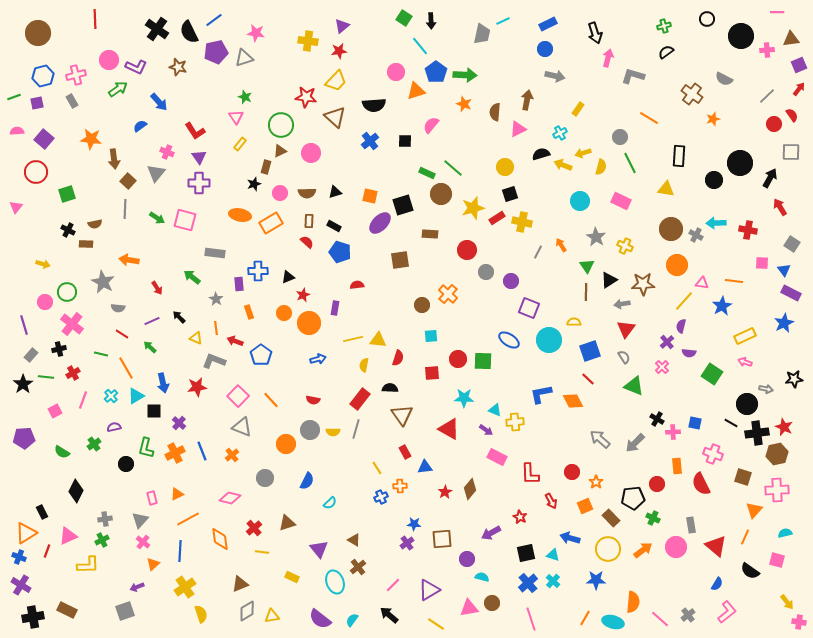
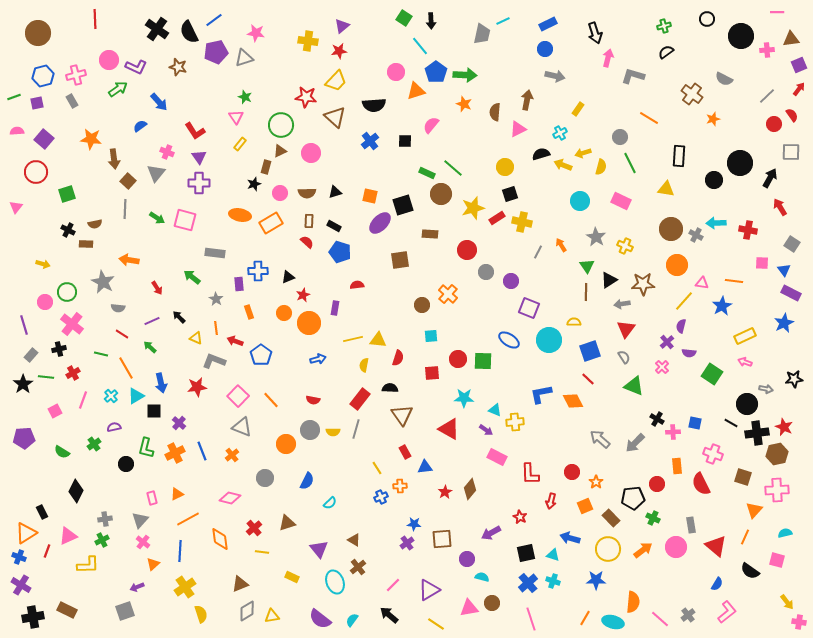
blue arrow at (163, 383): moved 2 px left
red arrow at (551, 501): rotated 42 degrees clockwise
cyan cross at (553, 581): rotated 24 degrees counterclockwise
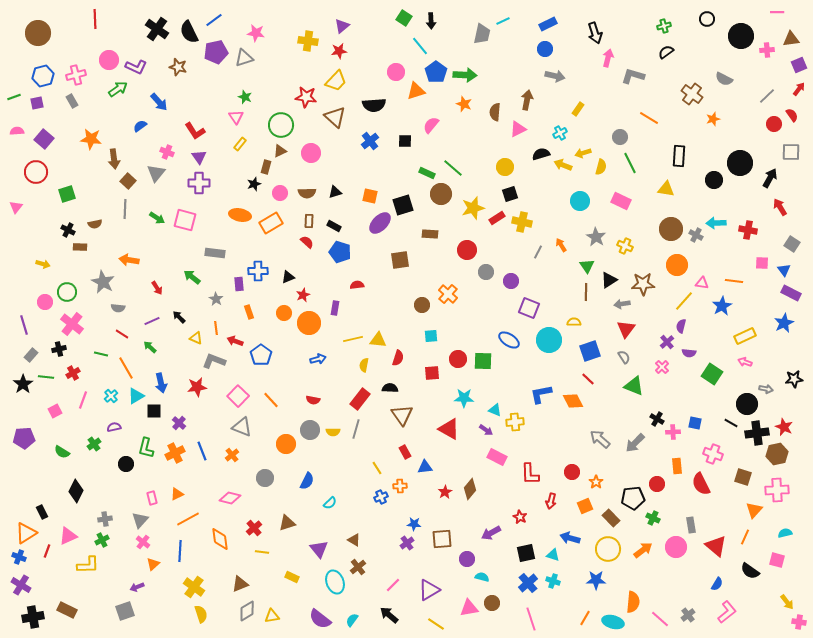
brown rectangle at (86, 244): moved 6 px left, 3 px down
yellow cross at (185, 587): moved 9 px right; rotated 20 degrees counterclockwise
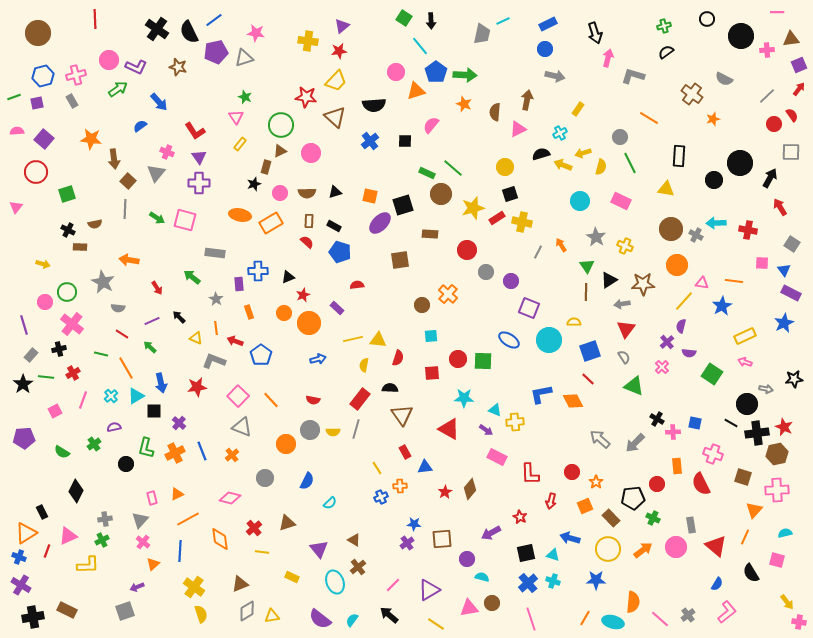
purple rectangle at (335, 308): moved 2 px right; rotated 56 degrees counterclockwise
black semicircle at (750, 571): moved 1 px right, 2 px down; rotated 24 degrees clockwise
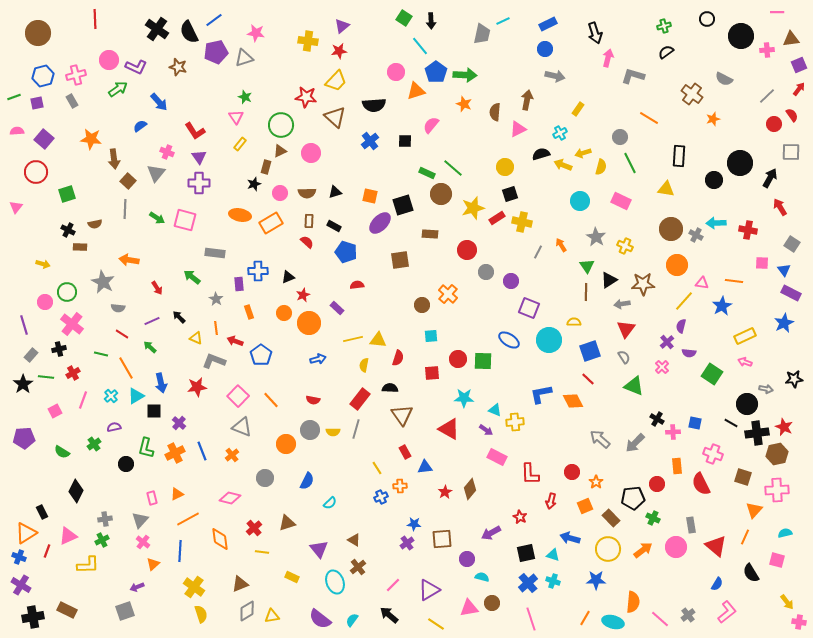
blue pentagon at (340, 252): moved 6 px right
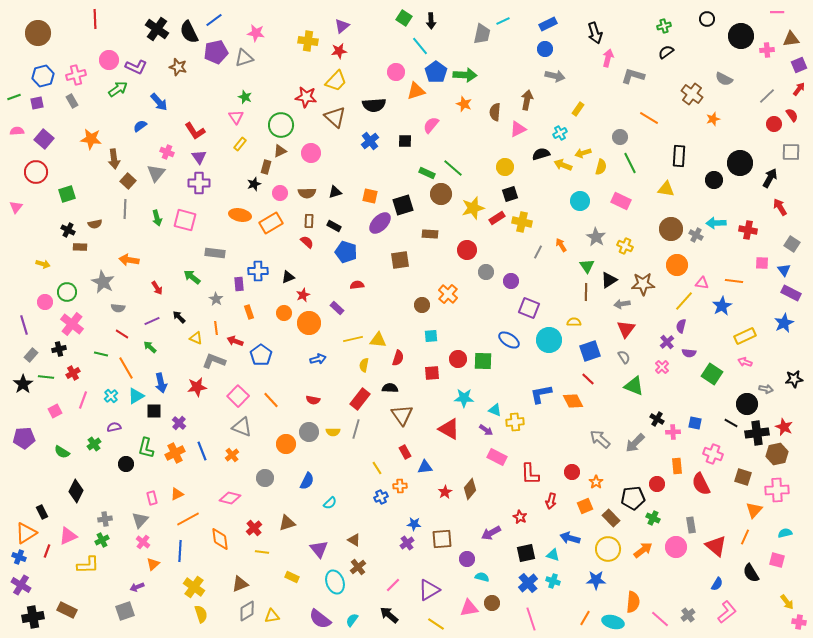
green arrow at (157, 218): rotated 42 degrees clockwise
gray circle at (310, 430): moved 1 px left, 2 px down
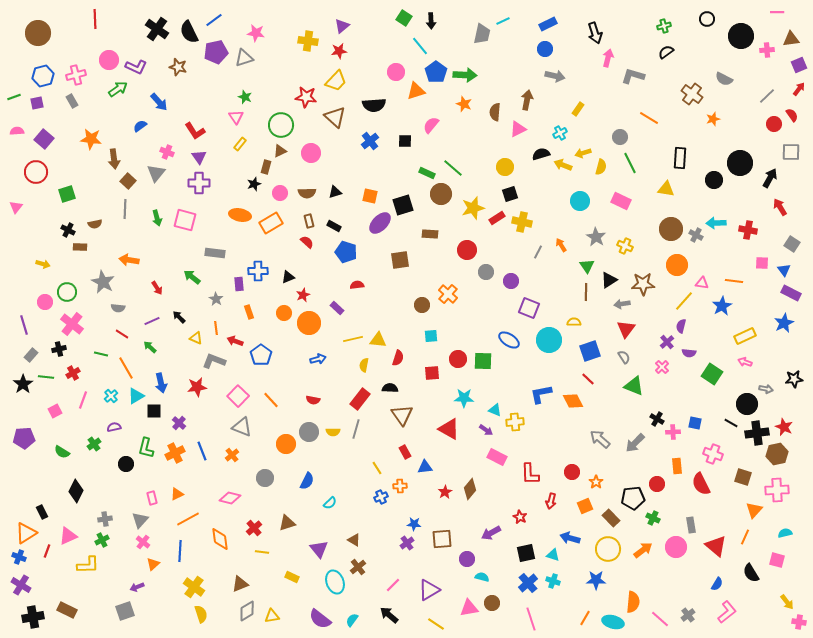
black rectangle at (679, 156): moved 1 px right, 2 px down
brown rectangle at (309, 221): rotated 16 degrees counterclockwise
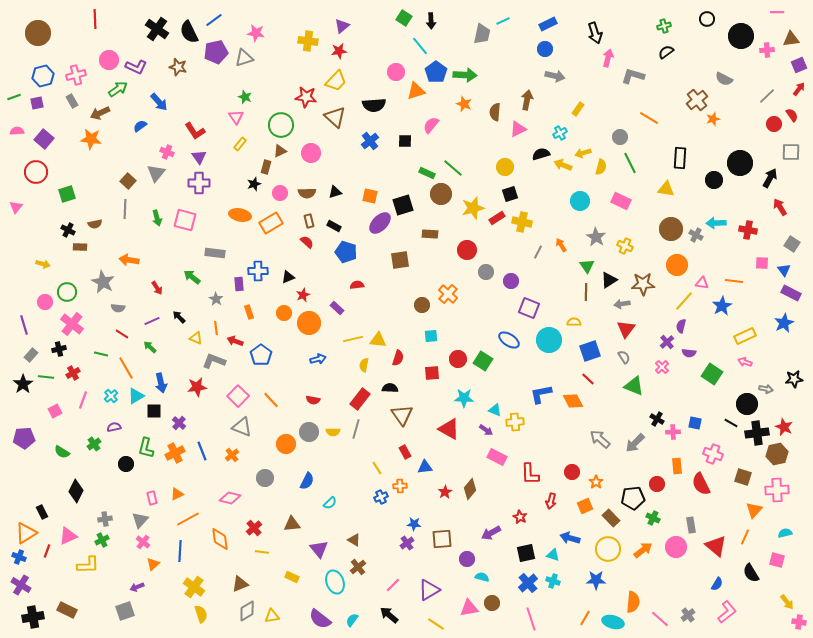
brown cross at (692, 94): moved 5 px right, 6 px down; rotated 15 degrees clockwise
brown arrow at (114, 159): moved 14 px left, 46 px up; rotated 72 degrees clockwise
green square at (483, 361): rotated 30 degrees clockwise
brown triangle at (287, 523): moved 5 px right, 1 px down; rotated 12 degrees clockwise
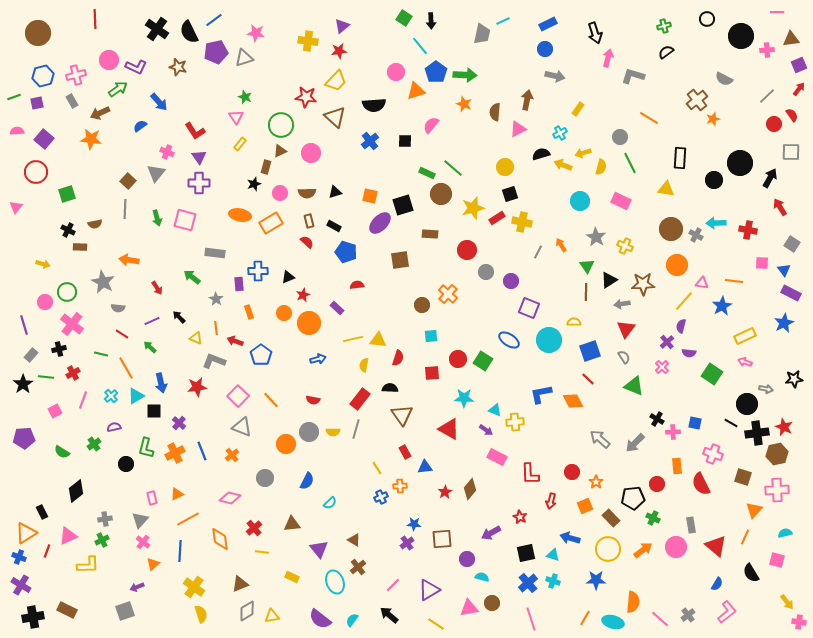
black diamond at (76, 491): rotated 25 degrees clockwise
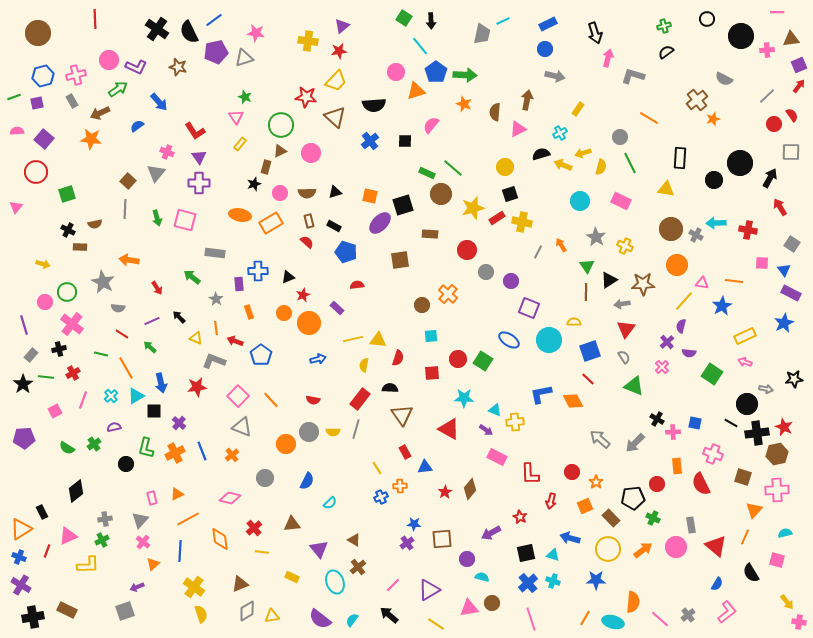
red arrow at (799, 89): moved 3 px up
blue semicircle at (140, 126): moved 3 px left
green semicircle at (62, 452): moved 5 px right, 4 px up
orange triangle at (26, 533): moved 5 px left, 4 px up
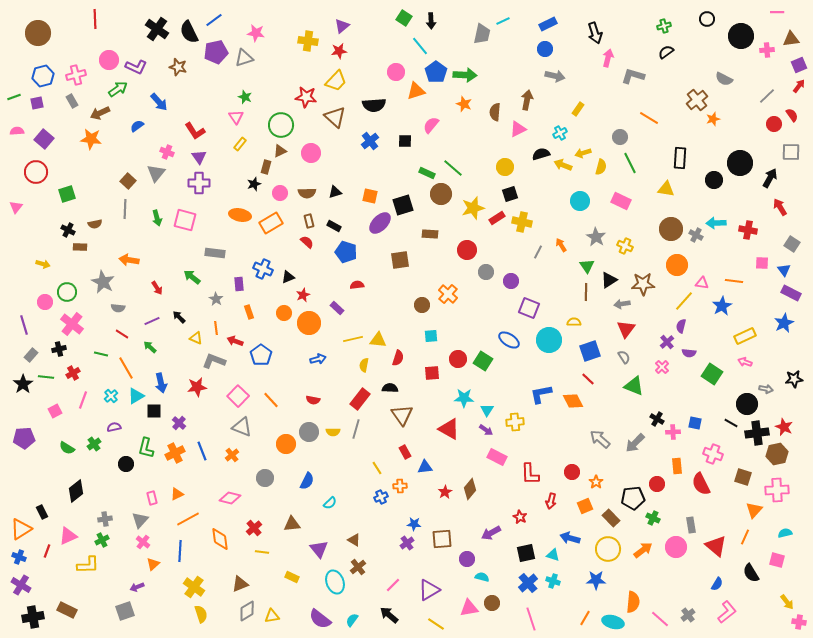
blue cross at (258, 271): moved 5 px right, 2 px up; rotated 24 degrees clockwise
cyan triangle at (495, 410): moved 8 px left; rotated 40 degrees clockwise
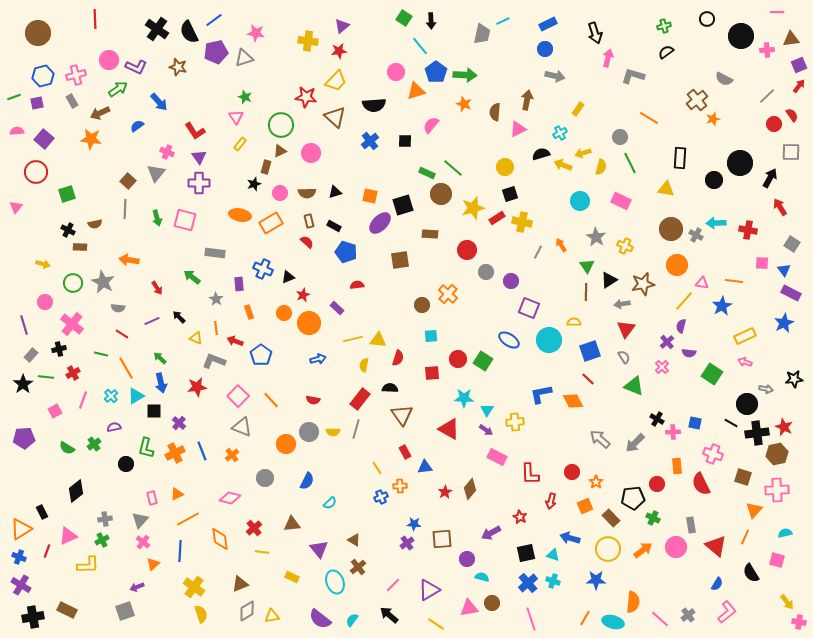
brown star at (643, 284): rotated 10 degrees counterclockwise
green circle at (67, 292): moved 6 px right, 9 px up
green arrow at (150, 347): moved 10 px right, 11 px down
